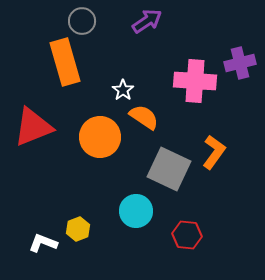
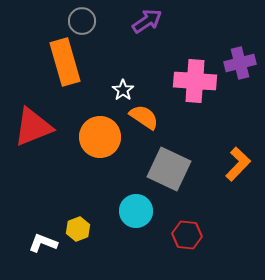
orange L-shape: moved 24 px right, 12 px down; rotated 8 degrees clockwise
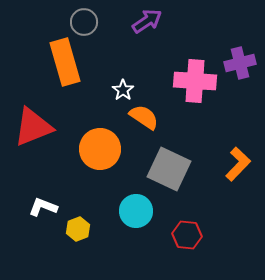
gray circle: moved 2 px right, 1 px down
orange circle: moved 12 px down
white L-shape: moved 36 px up
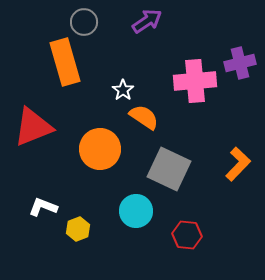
pink cross: rotated 9 degrees counterclockwise
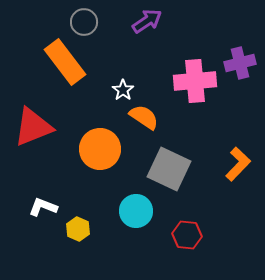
orange rectangle: rotated 21 degrees counterclockwise
yellow hexagon: rotated 15 degrees counterclockwise
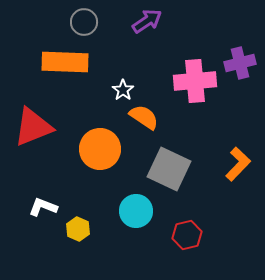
orange rectangle: rotated 51 degrees counterclockwise
red hexagon: rotated 20 degrees counterclockwise
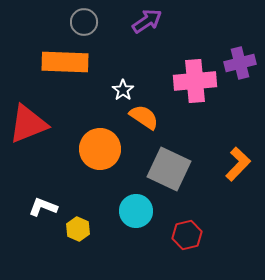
red triangle: moved 5 px left, 3 px up
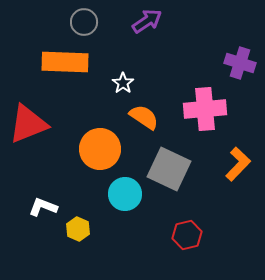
purple cross: rotated 32 degrees clockwise
pink cross: moved 10 px right, 28 px down
white star: moved 7 px up
cyan circle: moved 11 px left, 17 px up
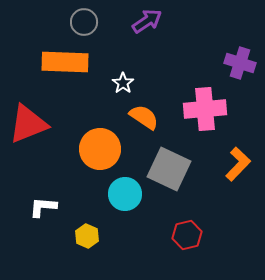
white L-shape: rotated 16 degrees counterclockwise
yellow hexagon: moved 9 px right, 7 px down
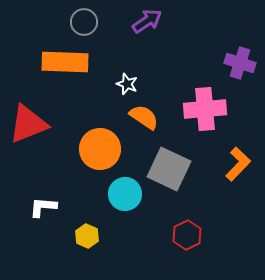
white star: moved 4 px right, 1 px down; rotated 15 degrees counterclockwise
red hexagon: rotated 12 degrees counterclockwise
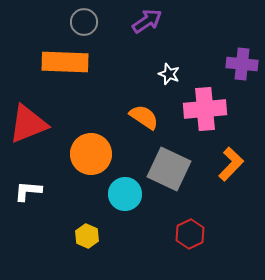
purple cross: moved 2 px right, 1 px down; rotated 12 degrees counterclockwise
white star: moved 42 px right, 10 px up
orange circle: moved 9 px left, 5 px down
orange L-shape: moved 7 px left
white L-shape: moved 15 px left, 16 px up
red hexagon: moved 3 px right, 1 px up
